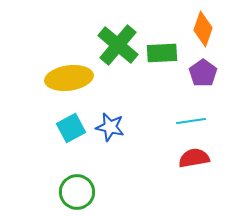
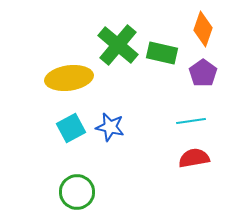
green rectangle: rotated 16 degrees clockwise
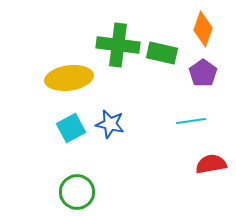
green cross: rotated 33 degrees counterclockwise
blue star: moved 3 px up
red semicircle: moved 17 px right, 6 px down
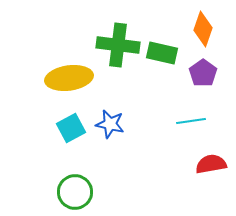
green circle: moved 2 px left
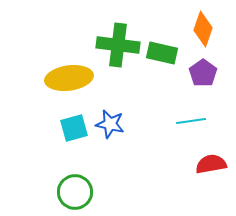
cyan square: moved 3 px right; rotated 12 degrees clockwise
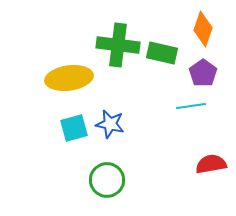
cyan line: moved 15 px up
green circle: moved 32 px right, 12 px up
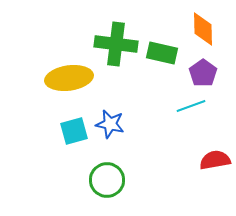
orange diamond: rotated 20 degrees counterclockwise
green cross: moved 2 px left, 1 px up
cyan line: rotated 12 degrees counterclockwise
cyan square: moved 3 px down
red semicircle: moved 4 px right, 4 px up
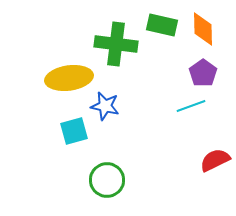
green rectangle: moved 28 px up
blue star: moved 5 px left, 18 px up
red semicircle: rotated 16 degrees counterclockwise
